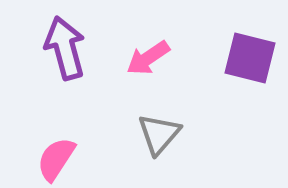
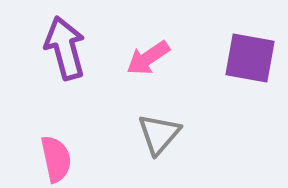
purple square: rotated 4 degrees counterclockwise
pink semicircle: rotated 135 degrees clockwise
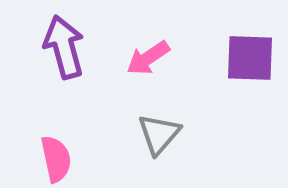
purple arrow: moved 1 px left, 1 px up
purple square: rotated 8 degrees counterclockwise
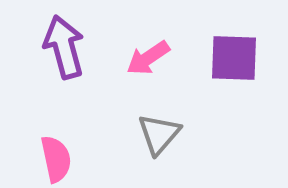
purple square: moved 16 px left
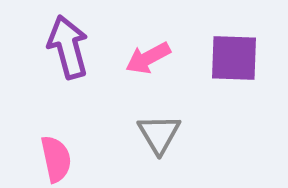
purple arrow: moved 4 px right
pink arrow: rotated 6 degrees clockwise
gray triangle: rotated 12 degrees counterclockwise
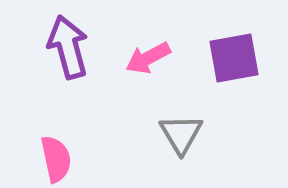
purple square: rotated 12 degrees counterclockwise
gray triangle: moved 22 px right
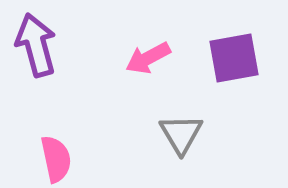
purple arrow: moved 32 px left, 2 px up
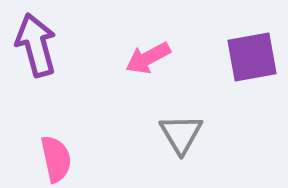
purple square: moved 18 px right, 1 px up
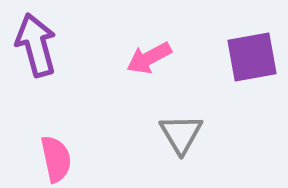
pink arrow: moved 1 px right
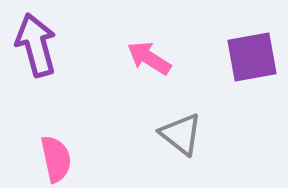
pink arrow: rotated 60 degrees clockwise
gray triangle: rotated 21 degrees counterclockwise
